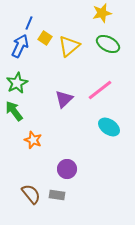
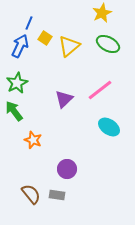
yellow star: rotated 12 degrees counterclockwise
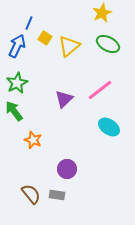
blue arrow: moved 3 px left
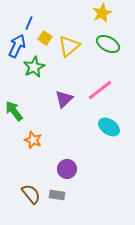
green star: moved 17 px right, 16 px up
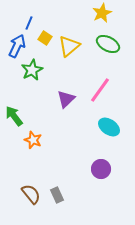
green star: moved 2 px left, 3 px down
pink line: rotated 16 degrees counterclockwise
purple triangle: moved 2 px right
green arrow: moved 5 px down
purple circle: moved 34 px right
gray rectangle: rotated 56 degrees clockwise
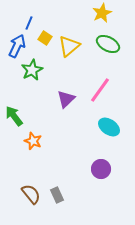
orange star: moved 1 px down
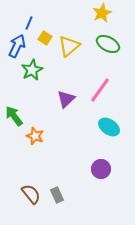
orange star: moved 2 px right, 5 px up
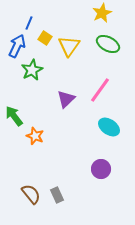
yellow triangle: rotated 15 degrees counterclockwise
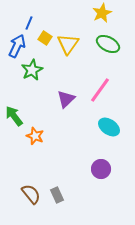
yellow triangle: moved 1 px left, 2 px up
